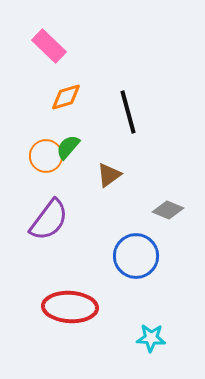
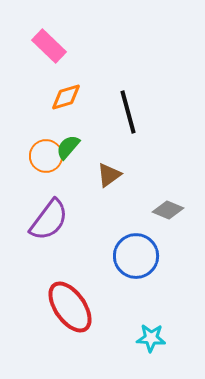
red ellipse: rotated 52 degrees clockwise
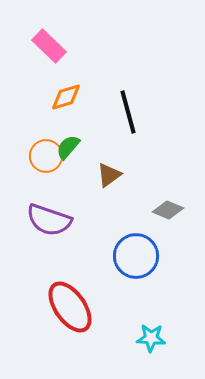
purple semicircle: rotated 72 degrees clockwise
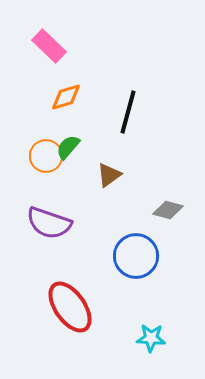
black line: rotated 30 degrees clockwise
gray diamond: rotated 8 degrees counterclockwise
purple semicircle: moved 3 px down
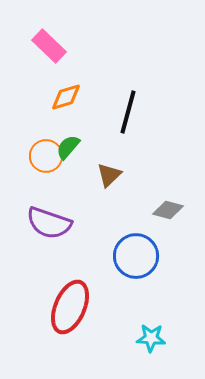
brown triangle: rotated 8 degrees counterclockwise
red ellipse: rotated 58 degrees clockwise
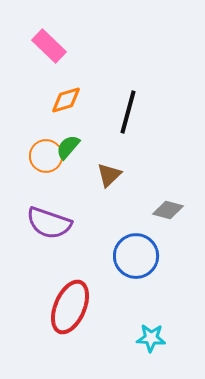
orange diamond: moved 3 px down
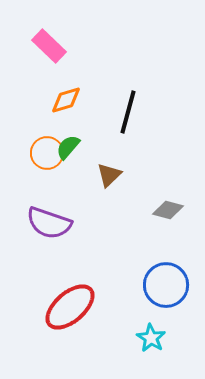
orange circle: moved 1 px right, 3 px up
blue circle: moved 30 px right, 29 px down
red ellipse: rotated 26 degrees clockwise
cyan star: rotated 28 degrees clockwise
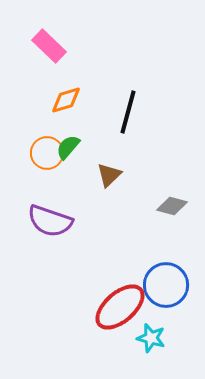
gray diamond: moved 4 px right, 4 px up
purple semicircle: moved 1 px right, 2 px up
red ellipse: moved 50 px right
cyan star: rotated 16 degrees counterclockwise
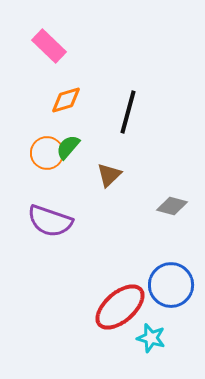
blue circle: moved 5 px right
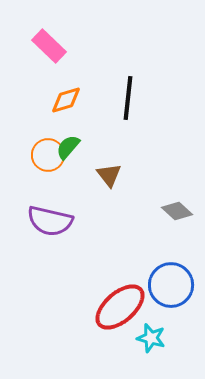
black line: moved 14 px up; rotated 9 degrees counterclockwise
orange circle: moved 1 px right, 2 px down
brown triangle: rotated 24 degrees counterclockwise
gray diamond: moved 5 px right, 5 px down; rotated 28 degrees clockwise
purple semicircle: rotated 6 degrees counterclockwise
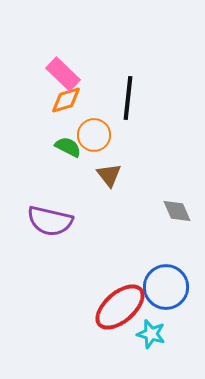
pink rectangle: moved 14 px right, 28 px down
green semicircle: rotated 76 degrees clockwise
orange circle: moved 46 px right, 20 px up
gray diamond: rotated 24 degrees clockwise
blue circle: moved 5 px left, 2 px down
cyan star: moved 4 px up
